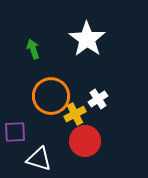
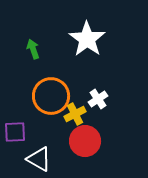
white triangle: rotated 12 degrees clockwise
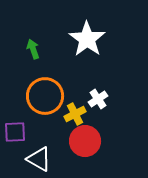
orange circle: moved 6 px left
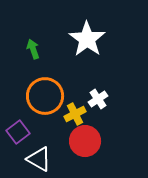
purple square: moved 3 px right; rotated 35 degrees counterclockwise
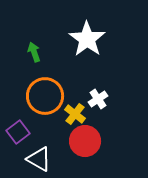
green arrow: moved 1 px right, 3 px down
yellow cross: rotated 25 degrees counterclockwise
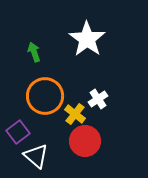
white triangle: moved 3 px left, 3 px up; rotated 12 degrees clockwise
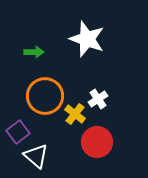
white star: rotated 15 degrees counterclockwise
green arrow: rotated 108 degrees clockwise
red circle: moved 12 px right, 1 px down
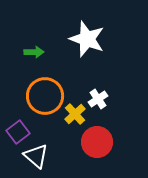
yellow cross: rotated 10 degrees clockwise
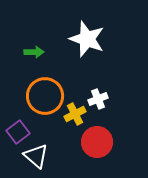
white cross: rotated 12 degrees clockwise
yellow cross: rotated 15 degrees clockwise
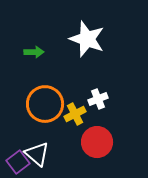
orange circle: moved 8 px down
purple square: moved 30 px down
white triangle: moved 1 px right, 2 px up
